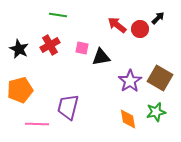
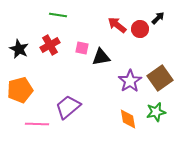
brown square: rotated 25 degrees clockwise
purple trapezoid: rotated 36 degrees clockwise
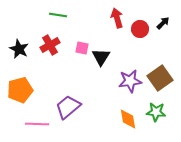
black arrow: moved 5 px right, 5 px down
red arrow: moved 7 px up; rotated 36 degrees clockwise
black triangle: rotated 48 degrees counterclockwise
purple star: rotated 25 degrees clockwise
green star: rotated 18 degrees clockwise
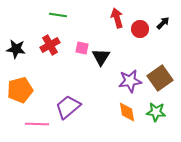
black star: moved 3 px left; rotated 18 degrees counterclockwise
orange diamond: moved 1 px left, 7 px up
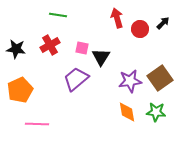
orange pentagon: rotated 10 degrees counterclockwise
purple trapezoid: moved 8 px right, 28 px up
